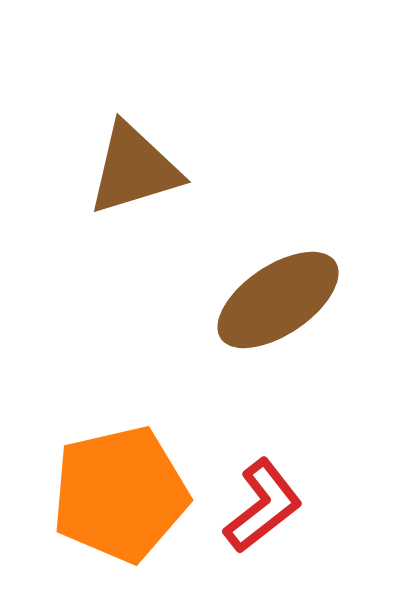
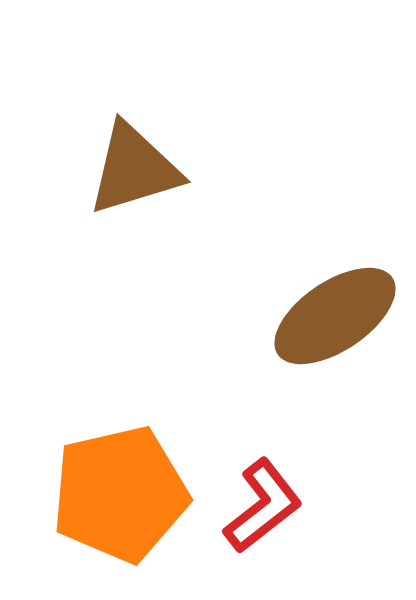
brown ellipse: moved 57 px right, 16 px down
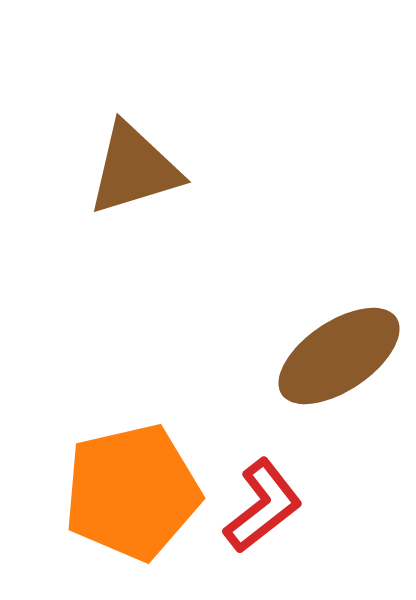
brown ellipse: moved 4 px right, 40 px down
orange pentagon: moved 12 px right, 2 px up
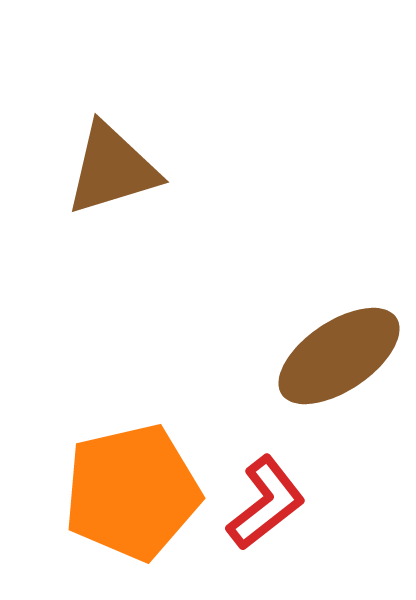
brown triangle: moved 22 px left
red L-shape: moved 3 px right, 3 px up
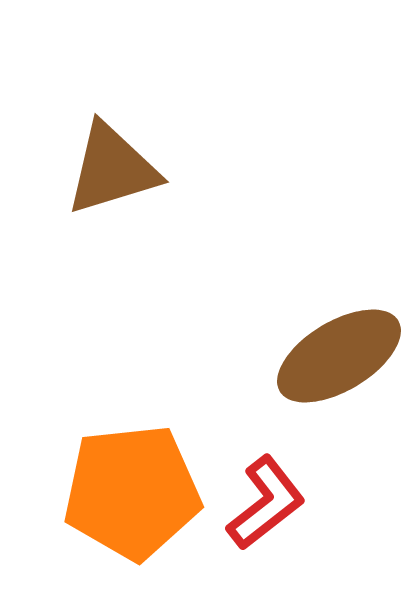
brown ellipse: rotated 3 degrees clockwise
orange pentagon: rotated 7 degrees clockwise
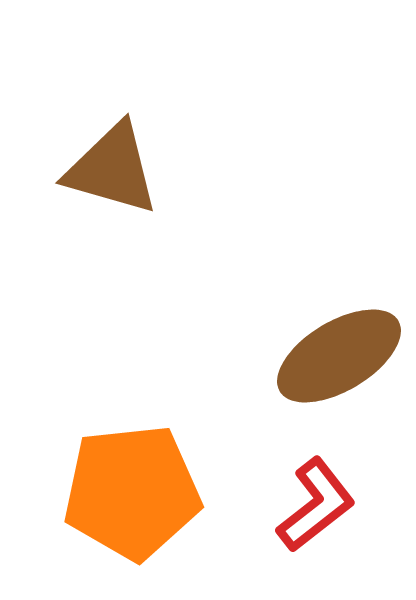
brown triangle: rotated 33 degrees clockwise
red L-shape: moved 50 px right, 2 px down
